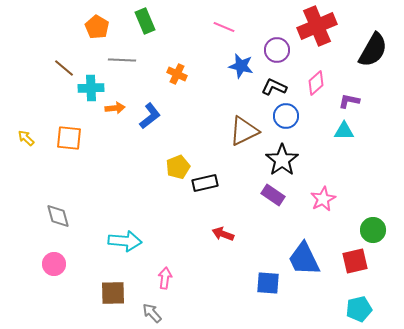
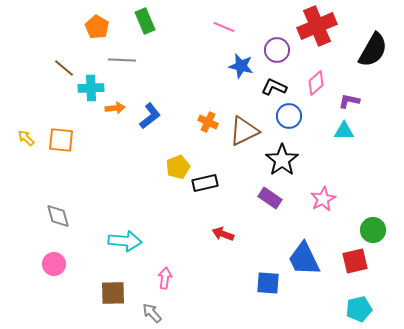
orange cross: moved 31 px right, 48 px down
blue circle: moved 3 px right
orange square: moved 8 px left, 2 px down
purple rectangle: moved 3 px left, 3 px down
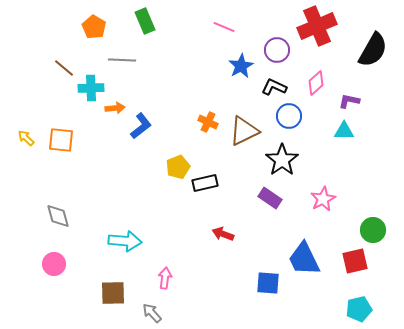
orange pentagon: moved 3 px left
blue star: rotated 30 degrees clockwise
blue L-shape: moved 9 px left, 10 px down
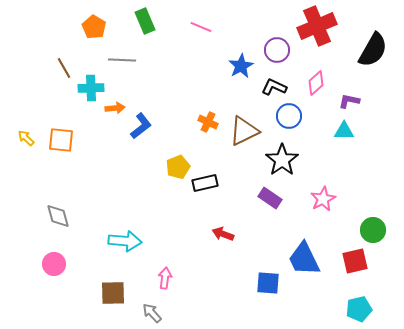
pink line: moved 23 px left
brown line: rotated 20 degrees clockwise
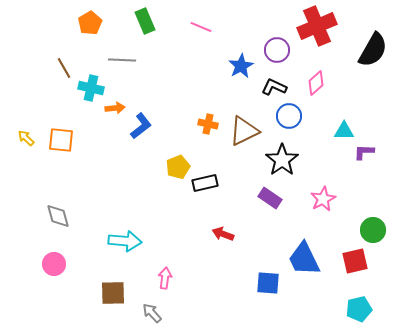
orange pentagon: moved 4 px left, 4 px up; rotated 10 degrees clockwise
cyan cross: rotated 15 degrees clockwise
purple L-shape: moved 15 px right, 51 px down; rotated 10 degrees counterclockwise
orange cross: moved 2 px down; rotated 12 degrees counterclockwise
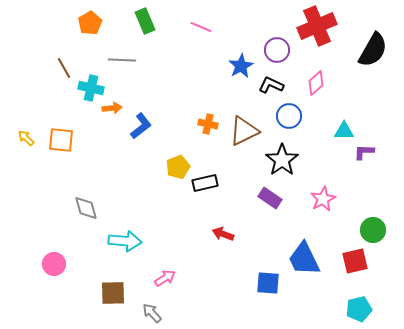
black L-shape: moved 3 px left, 2 px up
orange arrow: moved 3 px left
gray diamond: moved 28 px right, 8 px up
pink arrow: rotated 50 degrees clockwise
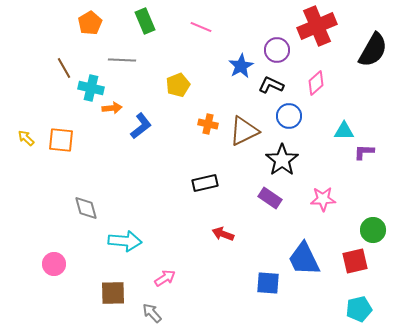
yellow pentagon: moved 82 px up
pink star: rotated 25 degrees clockwise
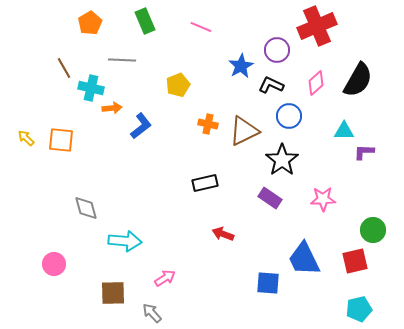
black semicircle: moved 15 px left, 30 px down
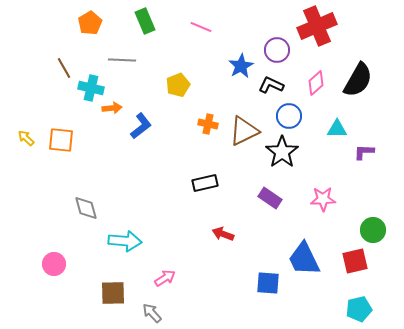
cyan triangle: moved 7 px left, 2 px up
black star: moved 8 px up
